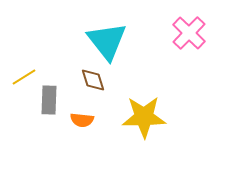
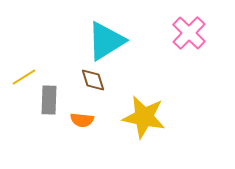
cyan triangle: moved 1 px left; rotated 36 degrees clockwise
yellow star: rotated 12 degrees clockwise
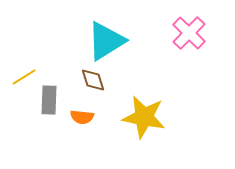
orange semicircle: moved 3 px up
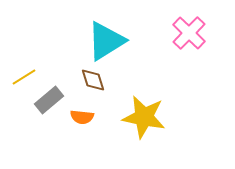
gray rectangle: rotated 48 degrees clockwise
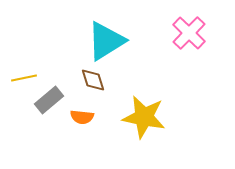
yellow line: moved 1 px down; rotated 20 degrees clockwise
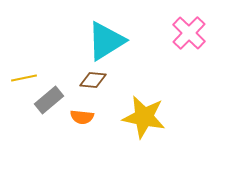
brown diamond: rotated 68 degrees counterclockwise
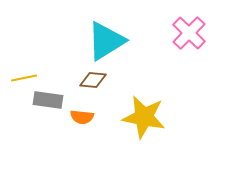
gray rectangle: moved 1 px left; rotated 48 degrees clockwise
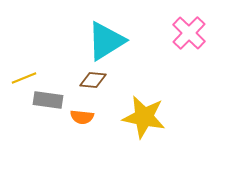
yellow line: rotated 10 degrees counterclockwise
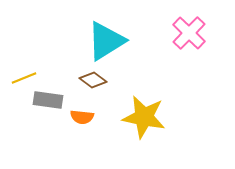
brown diamond: rotated 32 degrees clockwise
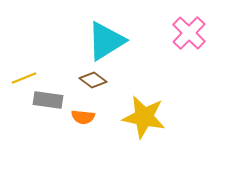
orange semicircle: moved 1 px right
